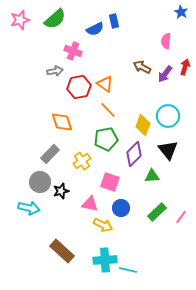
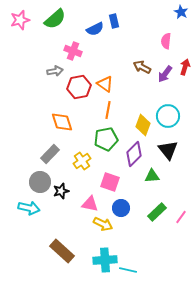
orange line: rotated 54 degrees clockwise
yellow arrow: moved 1 px up
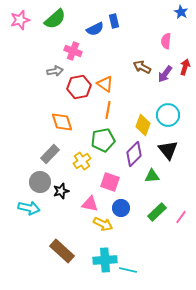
cyan circle: moved 1 px up
green pentagon: moved 3 px left, 1 px down
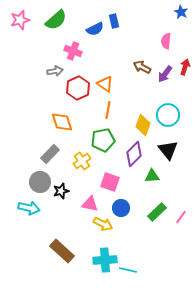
green semicircle: moved 1 px right, 1 px down
red hexagon: moved 1 px left, 1 px down; rotated 15 degrees counterclockwise
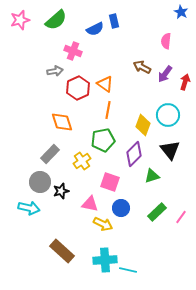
red arrow: moved 15 px down
black triangle: moved 2 px right
green triangle: rotated 14 degrees counterclockwise
